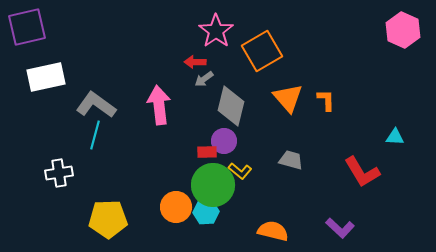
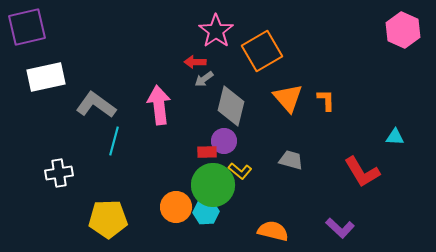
cyan line: moved 19 px right, 6 px down
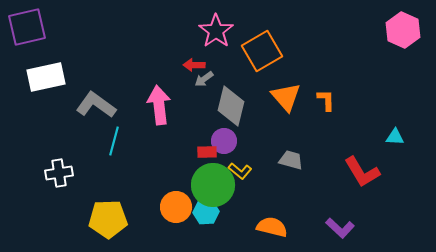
red arrow: moved 1 px left, 3 px down
orange triangle: moved 2 px left, 1 px up
orange semicircle: moved 1 px left, 4 px up
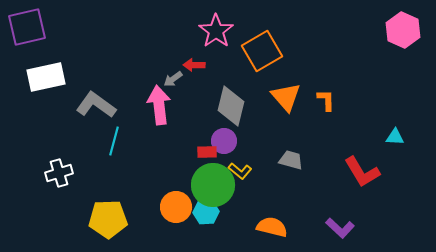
gray arrow: moved 31 px left
white cross: rotated 8 degrees counterclockwise
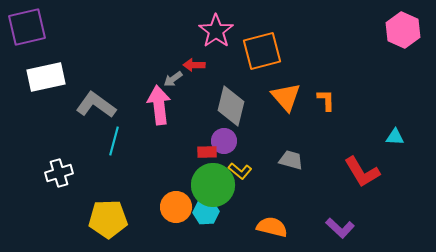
orange square: rotated 15 degrees clockwise
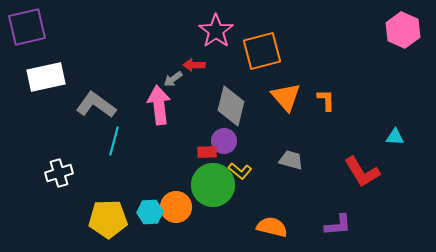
cyan hexagon: moved 56 px left
purple L-shape: moved 2 px left, 3 px up; rotated 48 degrees counterclockwise
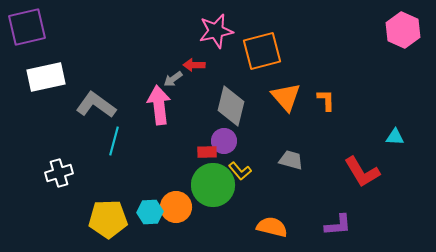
pink star: rotated 24 degrees clockwise
yellow L-shape: rotated 10 degrees clockwise
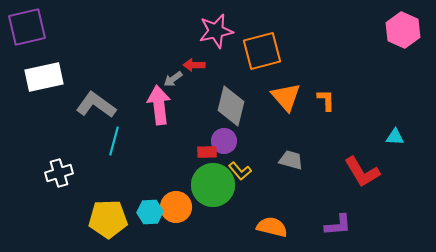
white rectangle: moved 2 px left
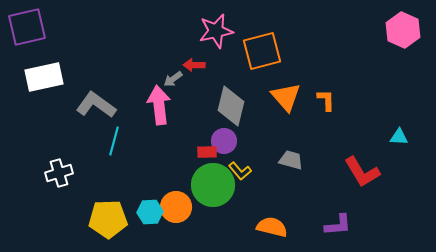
cyan triangle: moved 4 px right
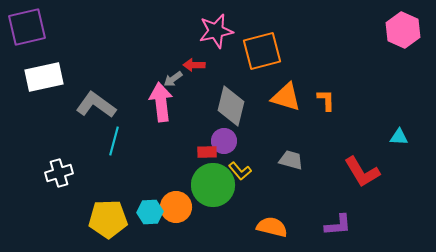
orange triangle: rotated 32 degrees counterclockwise
pink arrow: moved 2 px right, 3 px up
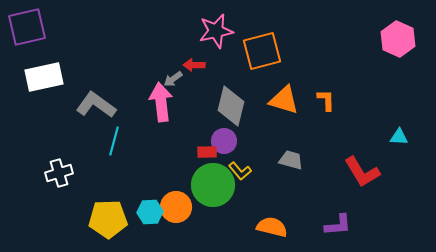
pink hexagon: moved 5 px left, 9 px down
orange triangle: moved 2 px left, 3 px down
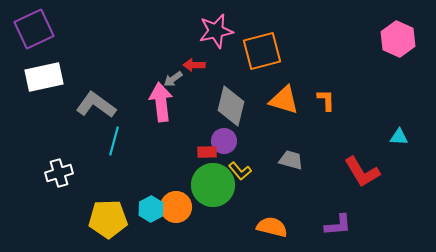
purple square: moved 7 px right, 2 px down; rotated 12 degrees counterclockwise
cyan hexagon: moved 1 px right, 3 px up; rotated 25 degrees counterclockwise
